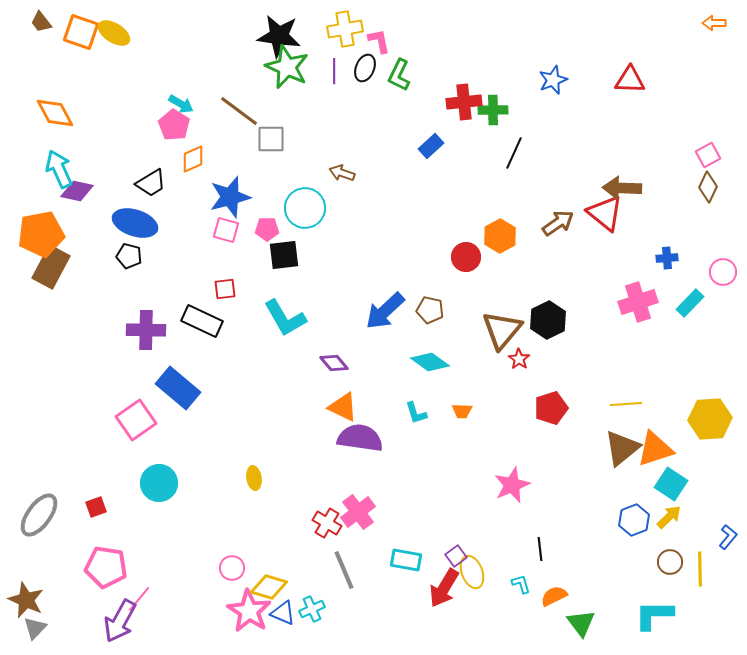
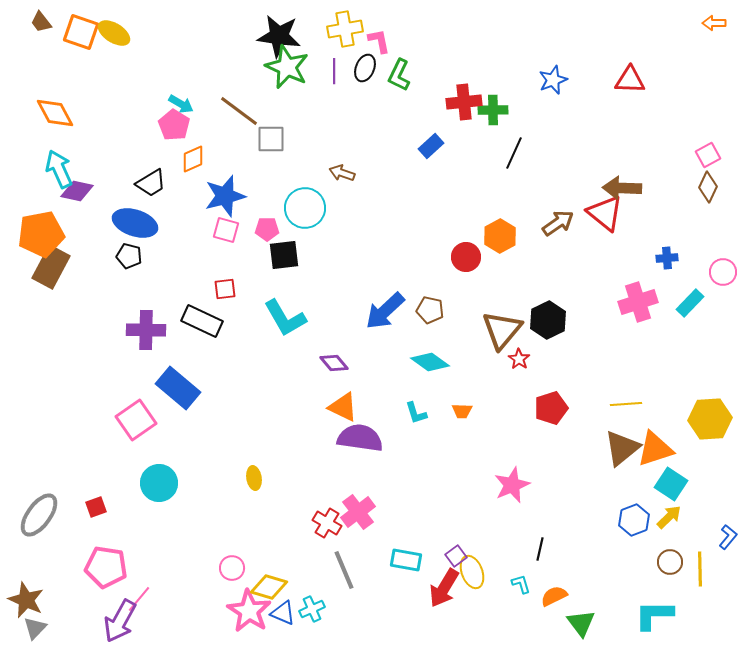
blue star at (230, 197): moved 5 px left, 1 px up
black line at (540, 549): rotated 20 degrees clockwise
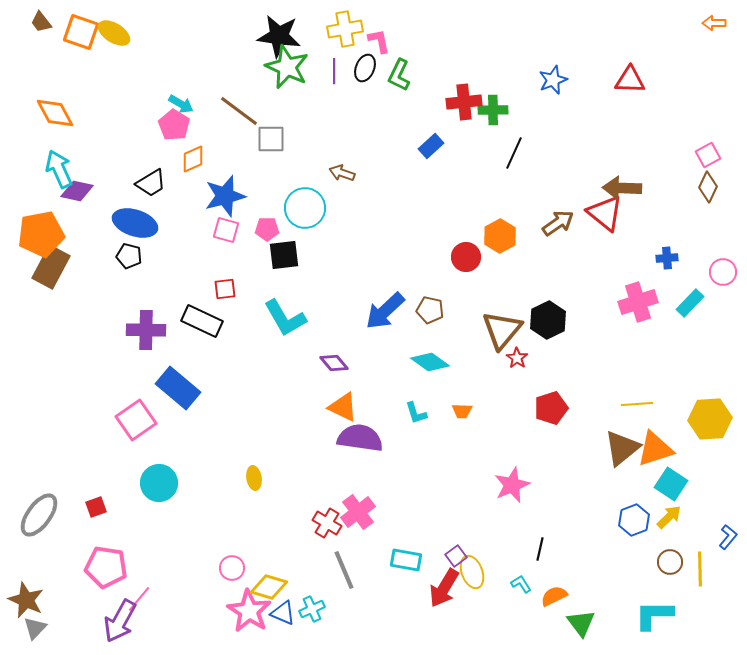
red star at (519, 359): moved 2 px left, 1 px up
yellow line at (626, 404): moved 11 px right
cyan L-shape at (521, 584): rotated 15 degrees counterclockwise
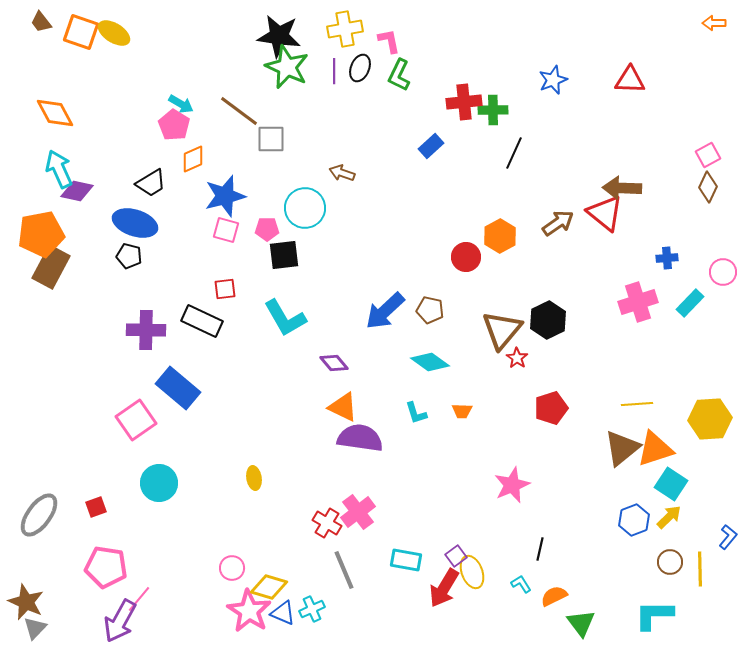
pink L-shape at (379, 41): moved 10 px right
black ellipse at (365, 68): moved 5 px left
brown star at (26, 600): moved 2 px down
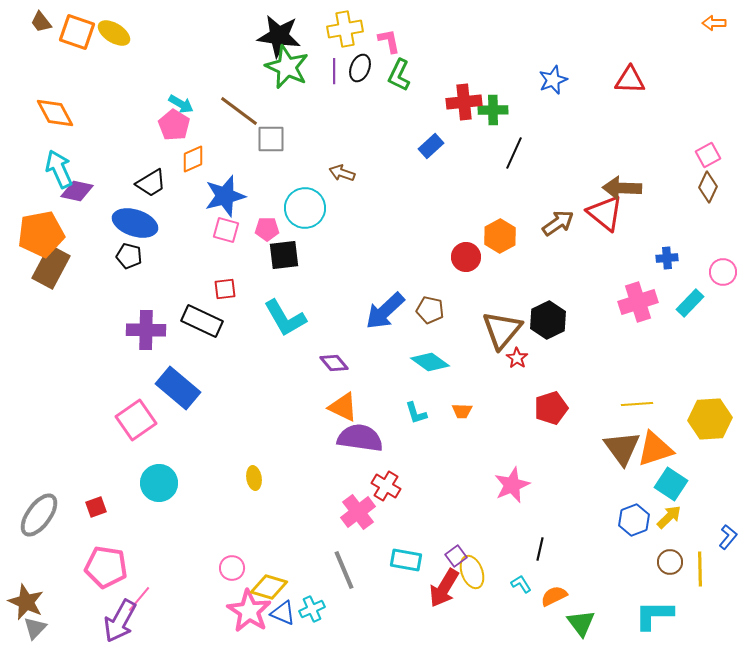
orange square at (81, 32): moved 4 px left
brown triangle at (622, 448): rotated 27 degrees counterclockwise
red cross at (327, 523): moved 59 px right, 37 px up
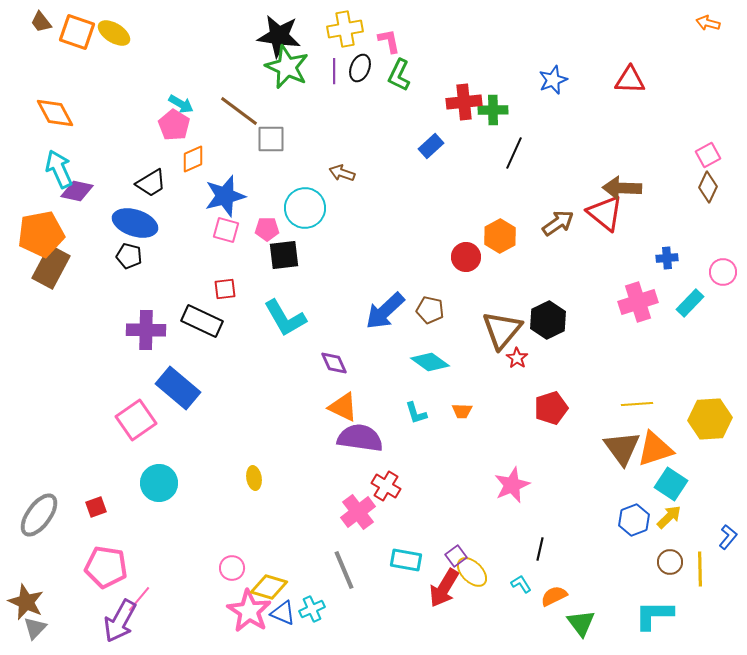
orange arrow at (714, 23): moved 6 px left; rotated 15 degrees clockwise
purple diamond at (334, 363): rotated 16 degrees clockwise
yellow ellipse at (472, 572): rotated 24 degrees counterclockwise
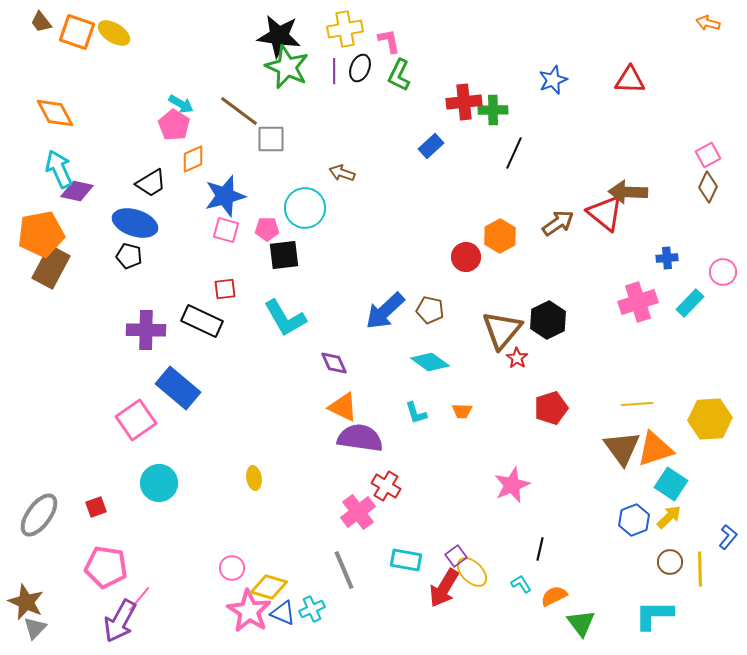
brown arrow at (622, 188): moved 6 px right, 4 px down
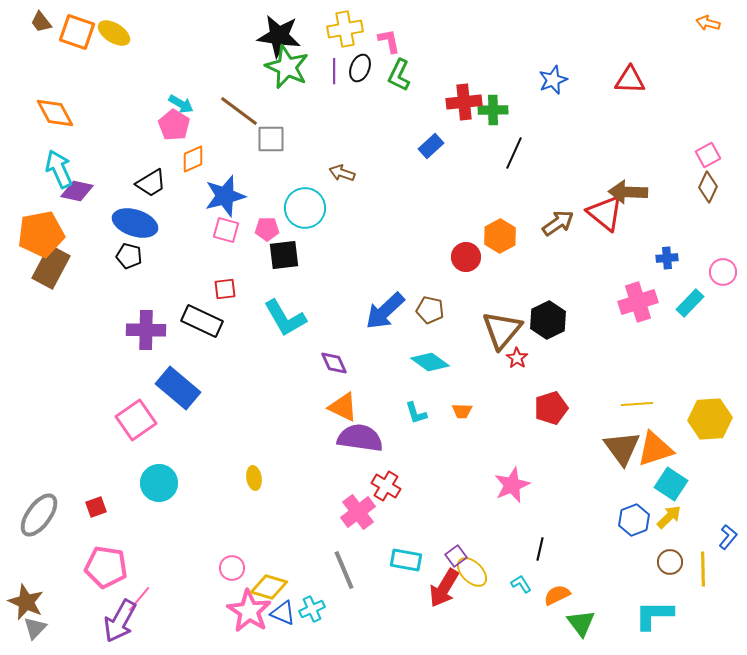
yellow line at (700, 569): moved 3 px right
orange semicircle at (554, 596): moved 3 px right, 1 px up
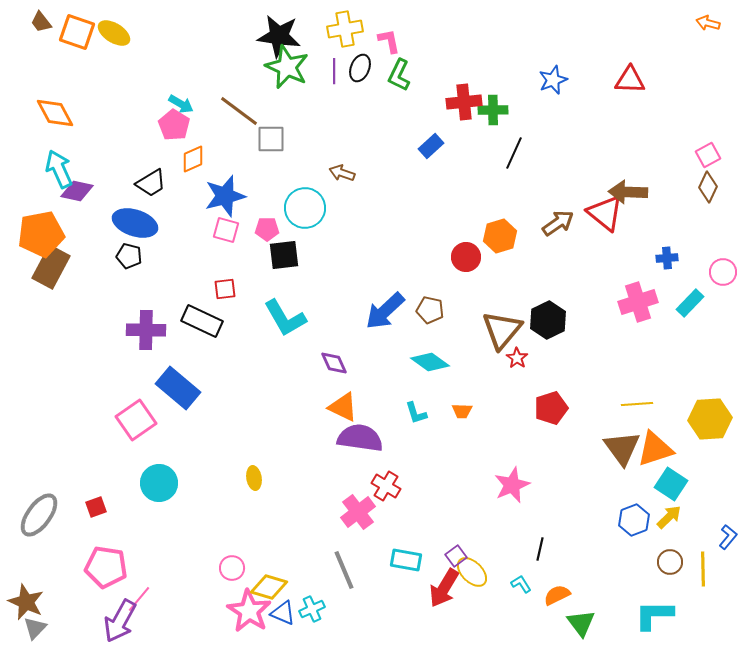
orange hexagon at (500, 236): rotated 12 degrees clockwise
